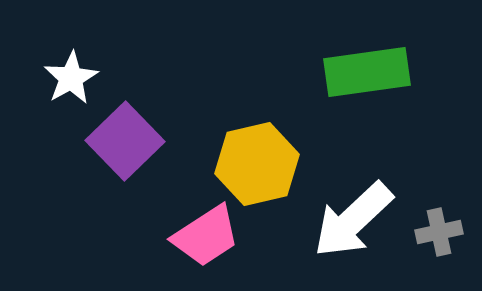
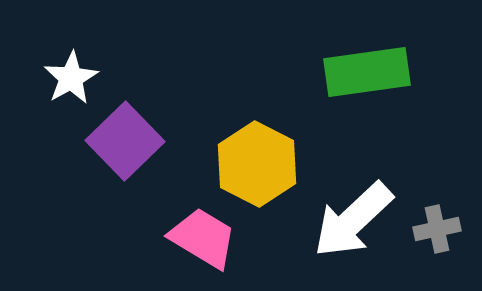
yellow hexagon: rotated 20 degrees counterclockwise
gray cross: moved 2 px left, 3 px up
pink trapezoid: moved 3 px left, 2 px down; rotated 116 degrees counterclockwise
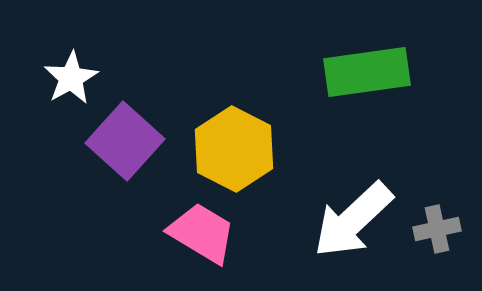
purple square: rotated 4 degrees counterclockwise
yellow hexagon: moved 23 px left, 15 px up
pink trapezoid: moved 1 px left, 5 px up
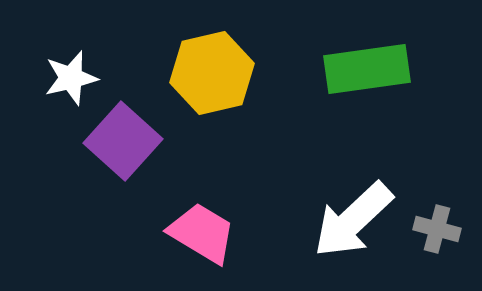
green rectangle: moved 3 px up
white star: rotated 16 degrees clockwise
purple square: moved 2 px left
yellow hexagon: moved 22 px left, 76 px up; rotated 20 degrees clockwise
gray cross: rotated 27 degrees clockwise
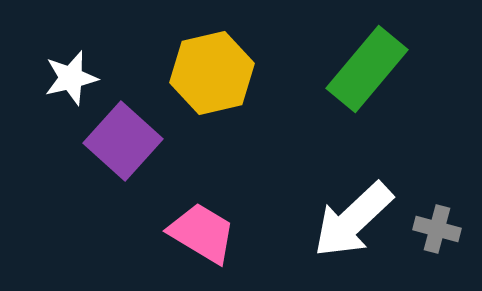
green rectangle: rotated 42 degrees counterclockwise
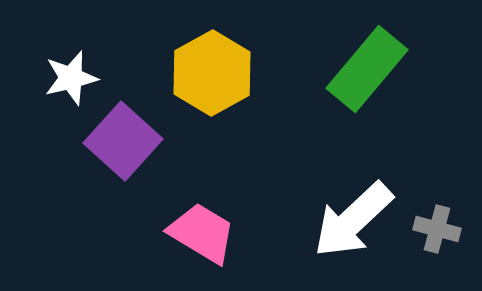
yellow hexagon: rotated 16 degrees counterclockwise
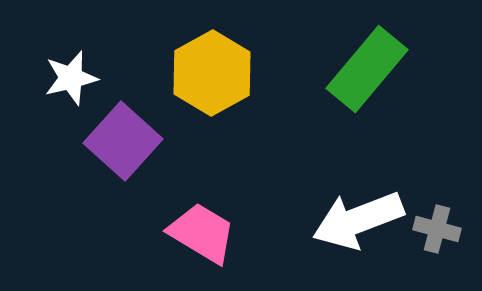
white arrow: moved 5 px right; rotated 22 degrees clockwise
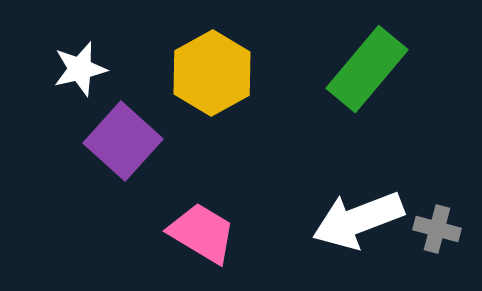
white star: moved 9 px right, 9 px up
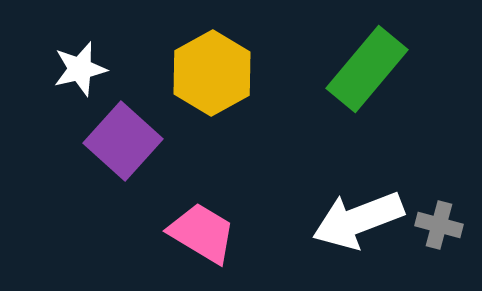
gray cross: moved 2 px right, 4 px up
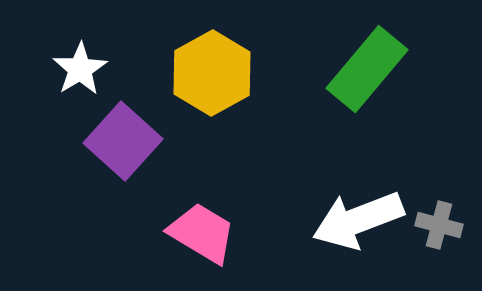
white star: rotated 18 degrees counterclockwise
